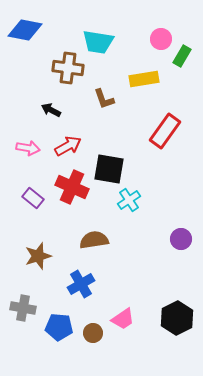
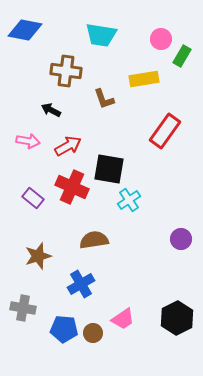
cyan trapezoid: moved 3 px right, 7 px up
brown cross: moved 2 px left, 3 px down
pink arrow: moved 7 px up
blue pentagon: moved 5 px right, 2 px down
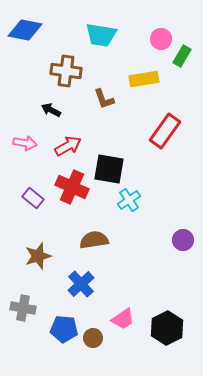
pink arrow: moved 3 px left, 2 px down
purple circle: moved 2 px right, 1 px down
blue cross: rotated 12 degrees counterclockwise
black hexagon: moved 10 px left, 10 px down
brown circle: moved 5 px down
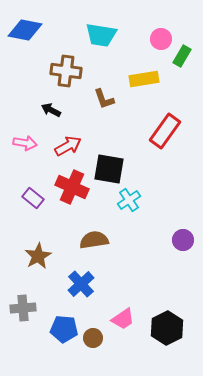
brown star: rotated 12 degrees counterclockwise
gray cross: rotated 15 degrees counterclockwise
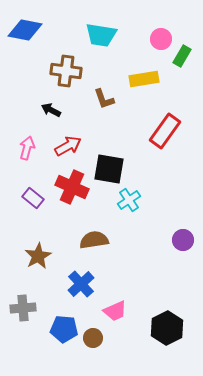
pink arrow: moved 2 px right, 5 px down; rotated 85 degrees counterclockwise
pink trapezoid: moved 8 px left, 8 px up; rotated 10 degrees clockwise
